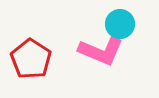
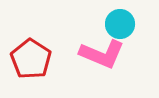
pink L-shape: moved 1 px right, 3 px down
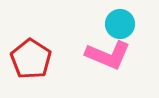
pink L-shape: moved 6 px right, 1 px down
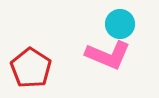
red pentagon: moved 9 px down
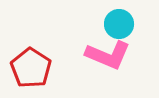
cyan circle: moved 1 px left
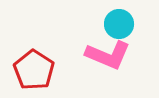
red pentagon: moved 3 px right, 2 px down
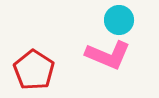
cyan circle: moved 4 px up
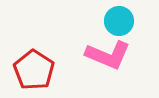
cyan circle: moved 1 px down
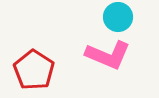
cyan circle: moved 1 px left, 4 px up
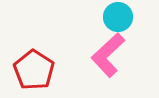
pink L-shape: rotated 114 degrees clockwise
